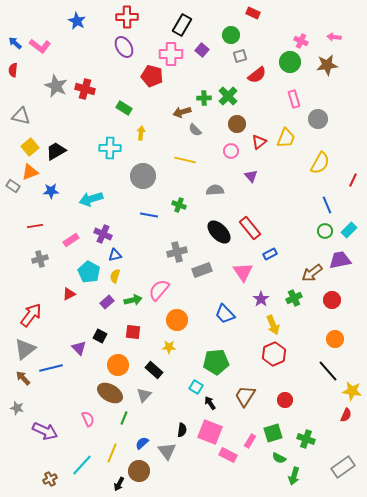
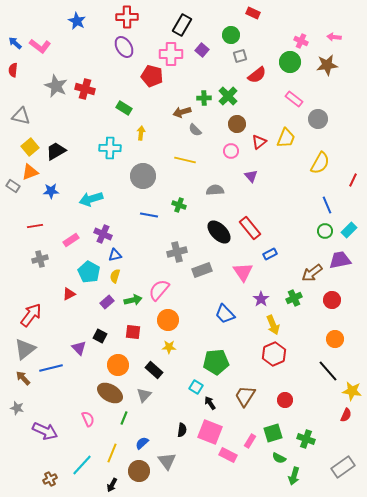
pink rectangle at (294, 99): rotated 36 degrees counterclockwise
orange circle at (177, 320): moved 9 px left
gray triangle at (167, 451): moved 10 px down
black arrow at (119, 484): moved 7 px left, 1 px down
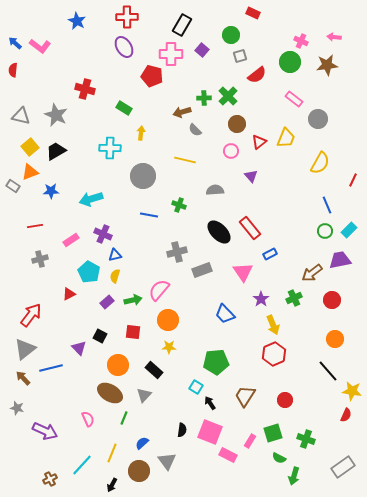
gray star at (56, 86): moved 29 px down
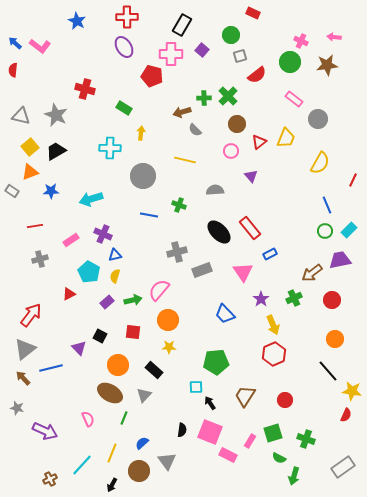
gray rectangle at (13, 186): moved 1 px left, 5 px down
cyan square at (196, 387): rotated 32 degrees counterclockwise
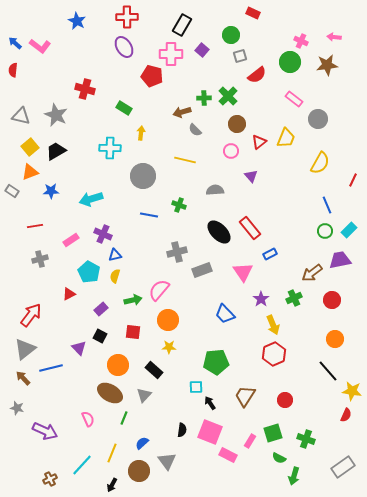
purple rectangle at (107, 302): moved 6 px left, 7 px down
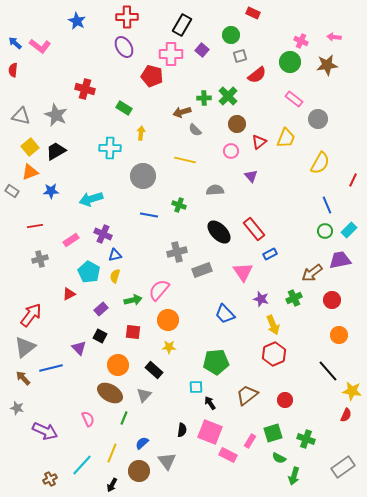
red rectangle at (250, 228): moved 4 px right, 1 px down
purple star at (261, 299): rotated 21 degrees counterclockwise
orange circle at (335, 339): moved 4 px right, 4 px up
gray triangle at (25, 349): moved 2 px up
brown trapezoid at (245, 396): moved 2 px right, 1 px up; rotated 20 degrees clockwise
